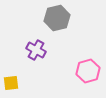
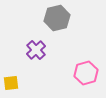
purple cross: rotated 18 degrees clockwise
pink hexagon: moved 2 px left, 2 px down
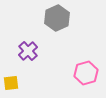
gray hexagon: rotated 10 degrees counterclockwise
purple cross: moved 8 px left, 1 px down
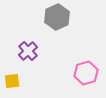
gray hexagon: moved 1 px up
yellow square: moved 1 px right, 2 px up
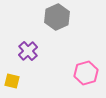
yellow square: rotated 21 degrees clockwise
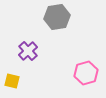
gray hexagon: rotated 15 degrees clockwise
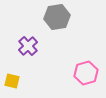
purple cross: moved 5 px up
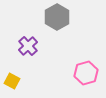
gray hexagon: rotated 20 degrees counterclockwise
yellow square: rotated 14 degrees clockwise
